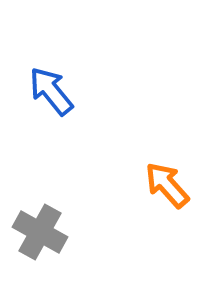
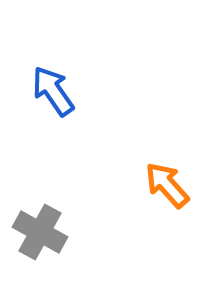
blue arrow: moved 2 px right; rotated 4 degrees clockwise
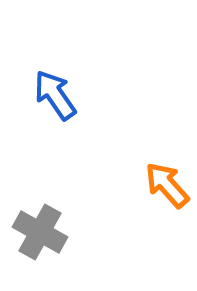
blue arrow: moved 2 px right, 4 px down
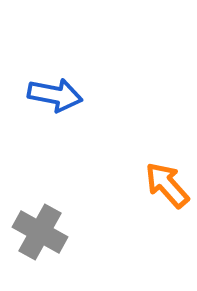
blue arrow: rotated 136 degrees clockwise
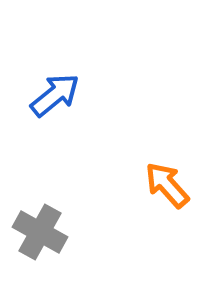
blue arrow: rotated 50 degrees counterclockwise
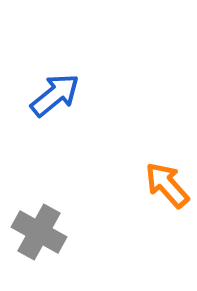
gray cross: moved 1 px left
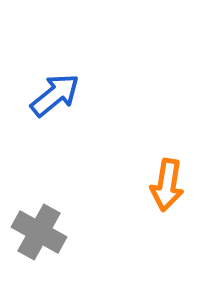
orange arrow: rotated 129 degrees counterclockwise
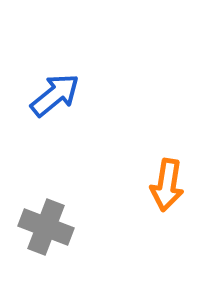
gray cross: moved 7 px right, 5 px up; rotated 8 degrees counterclockwise
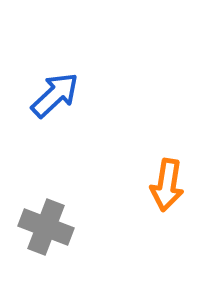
blue arrow: rotated 4 degrees counterclockwise
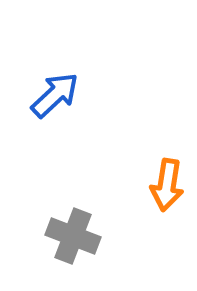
gray cross: moved 27 px right, 9 px down
